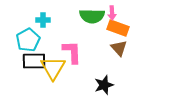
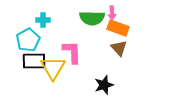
green semicircle: moved 2 px down
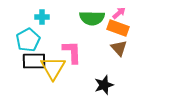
pink arrow: moved 7 px right; rotated 128 degrees counterclockwise
cyan cross: moved 1 px left, 3 px up
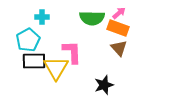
yellow triangle: moved 3 px right
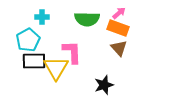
green semicircle: moved 5 px left, 1 px down
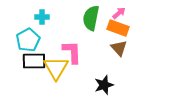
green semicircle: moved 4 px right, 1 px up; rotated 100 degrees clockwise
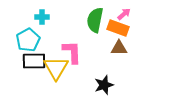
pink arrow: moved 5 px right, 1 px down
green semicircle: moved 4 px right, 2 px down
brown triangle: rotated 48 degrees counterclockwise
